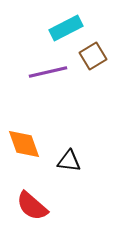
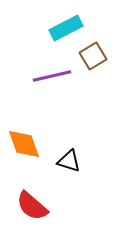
purple line: moved 4 px right, 4 px down
black triangle: rotated 10 degrees clockwise
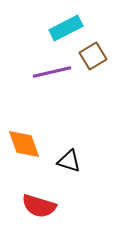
purple line: moved 4 px up
red semicircle: moved 7 px right; rotated 24 degrees counterclockwise
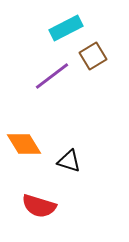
purple line: moved 4 px down; rotated 24 degrees counterclockwise
orange diamond: rotated 12 degrees counterclockwise
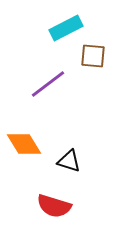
brown square: rotated 36 degrees clockwise
purple line: moved 4 px left, 8 px down
red semicircle: moved 15 px right
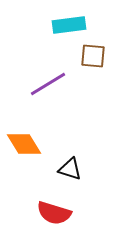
cyan rectangle: moved 3 px right, 3 px up; rotated 20 degrees clockwise
purple line: rotated 6 degrees clockwise
black triangle: moved 1 px right, 8 px down
red semicircle: moved 7 px down
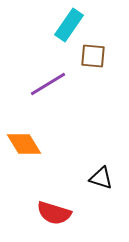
cyan rectangle: rotated 48 degrees counterclockwise
black triangle: moved 31 px right, 9 px down
